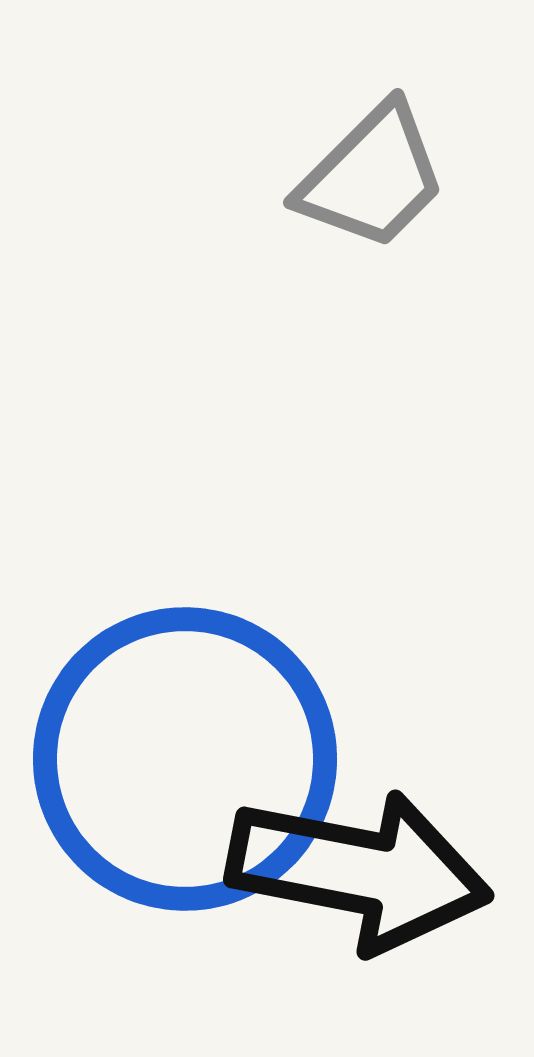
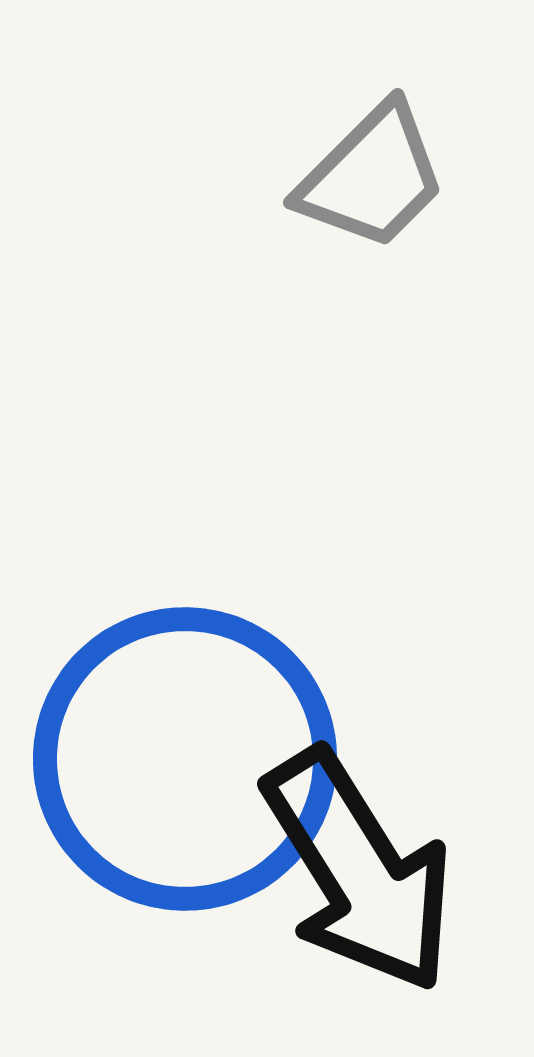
black arrow: rotated 47 degrees clockwise
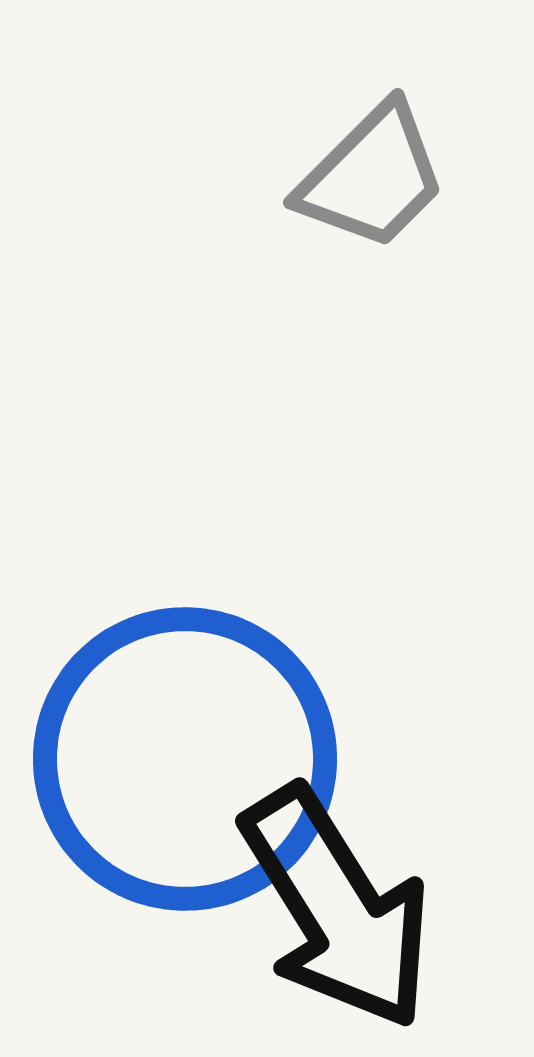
black arrow: moved 22 px left, 37 px down
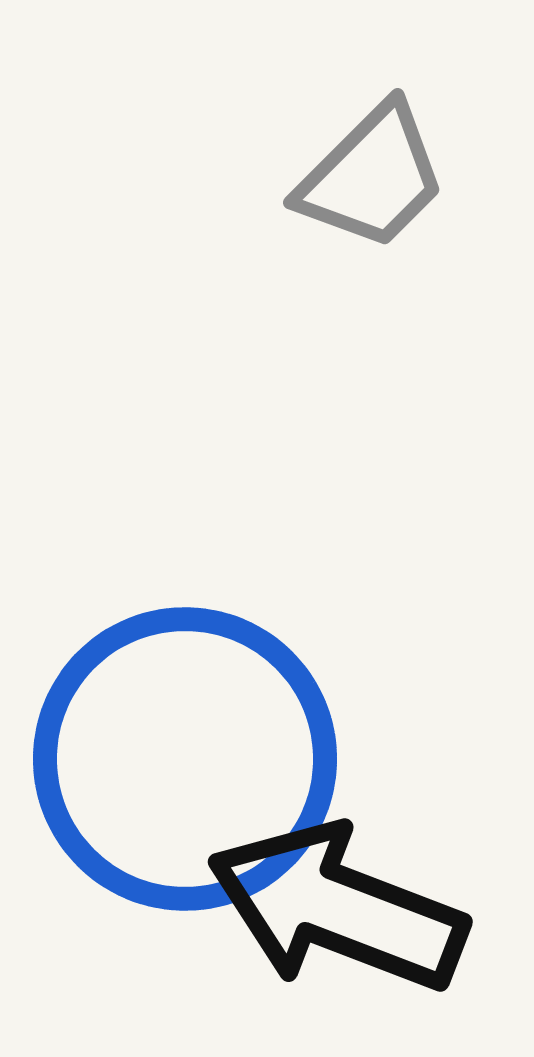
black arrow: rotated 143 degrees clockwise
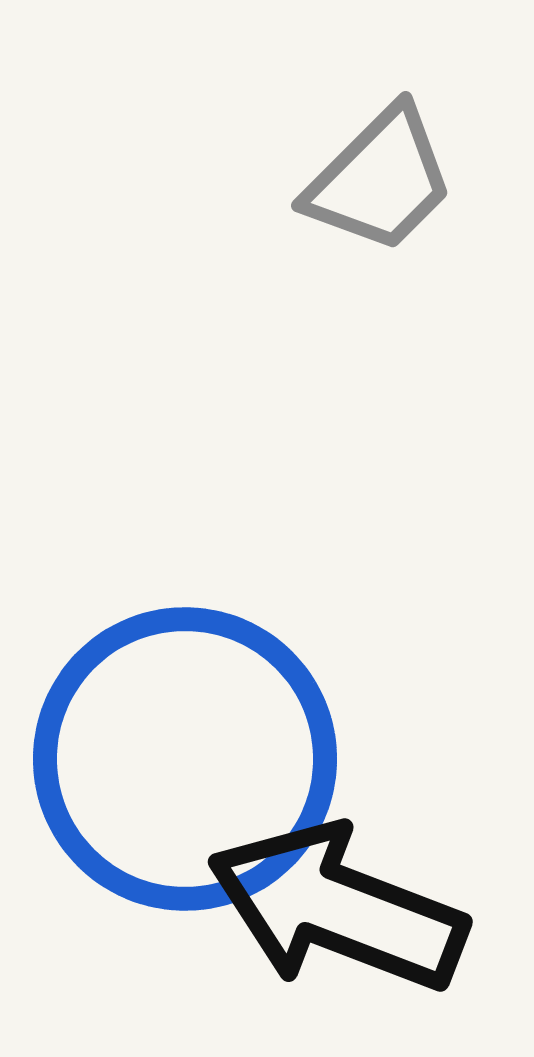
gray trapezoid: moved 8 px right, 3 px down
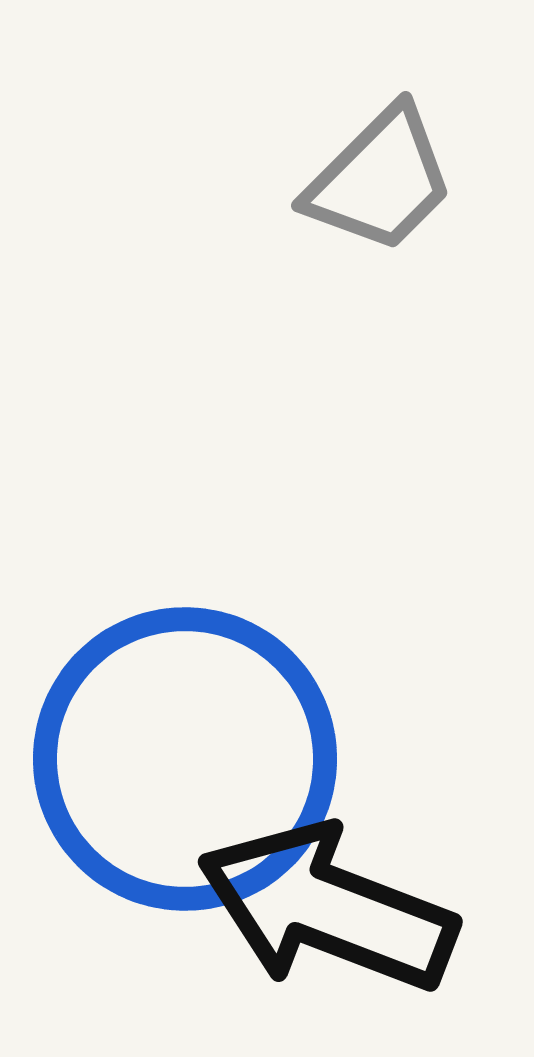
black arrow: moved 10 px left
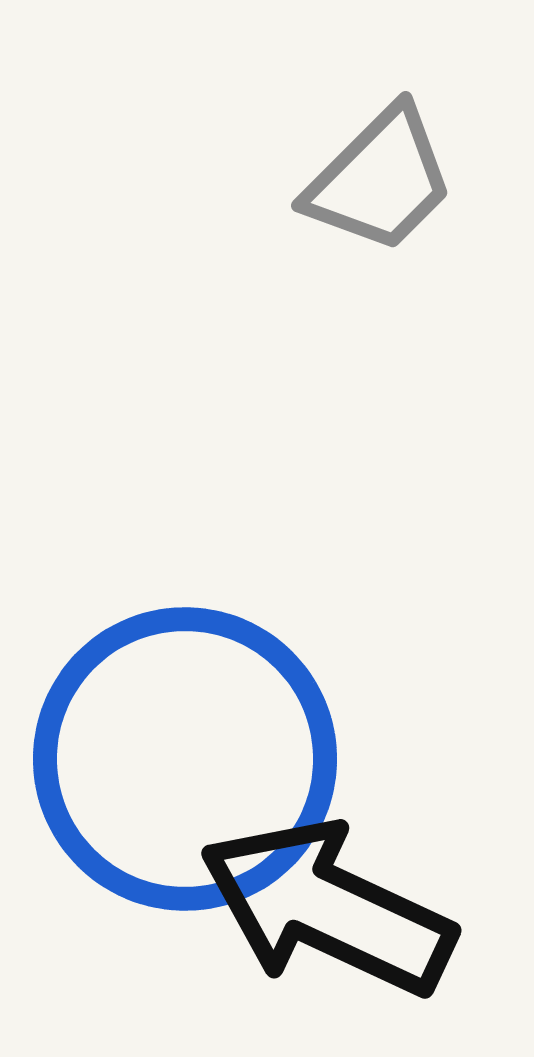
black arrow: rotated 4 degrees clockwise
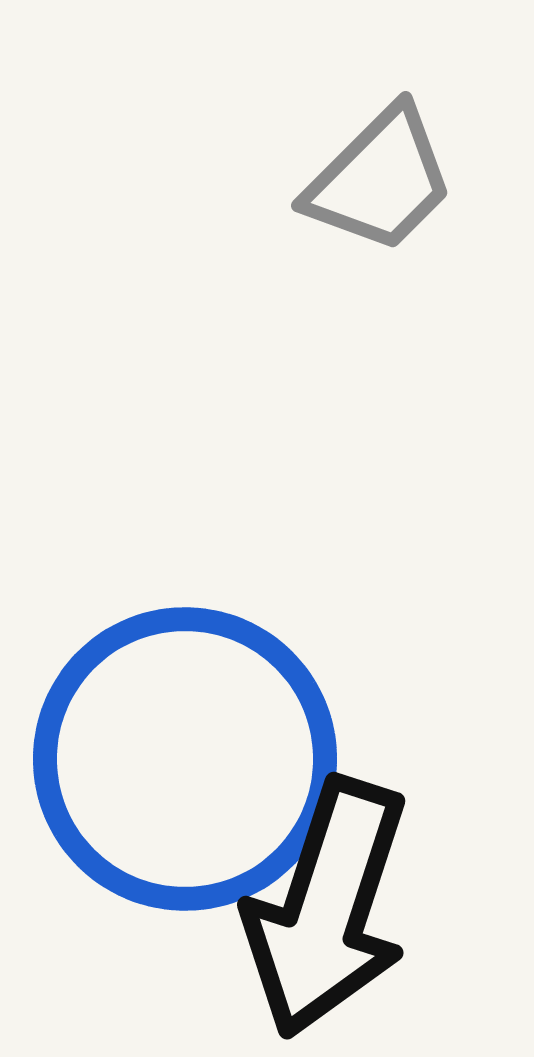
black arrow: rotated 97 degrees counterclockwise
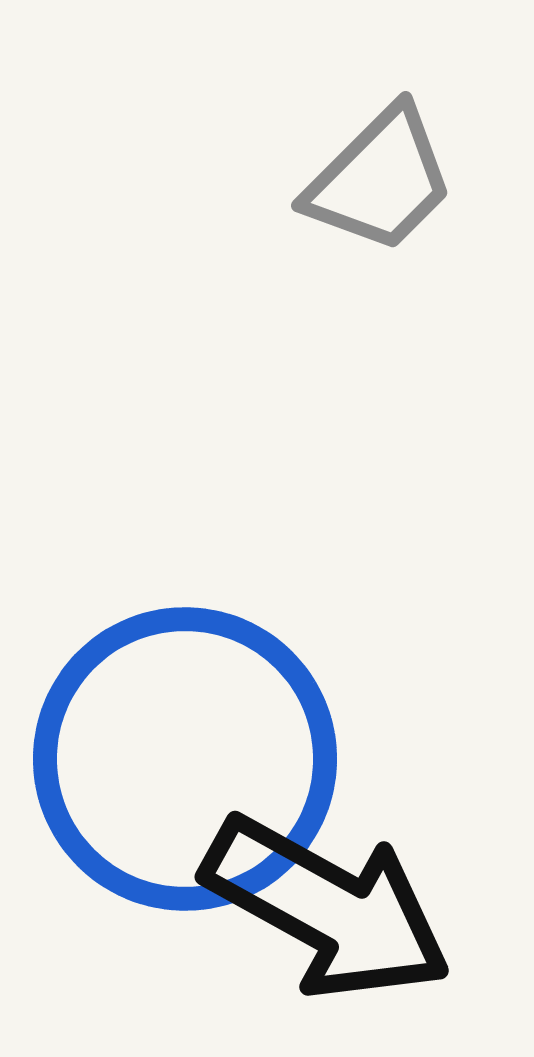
black arrow: rotated 79 degrees counterclockwise
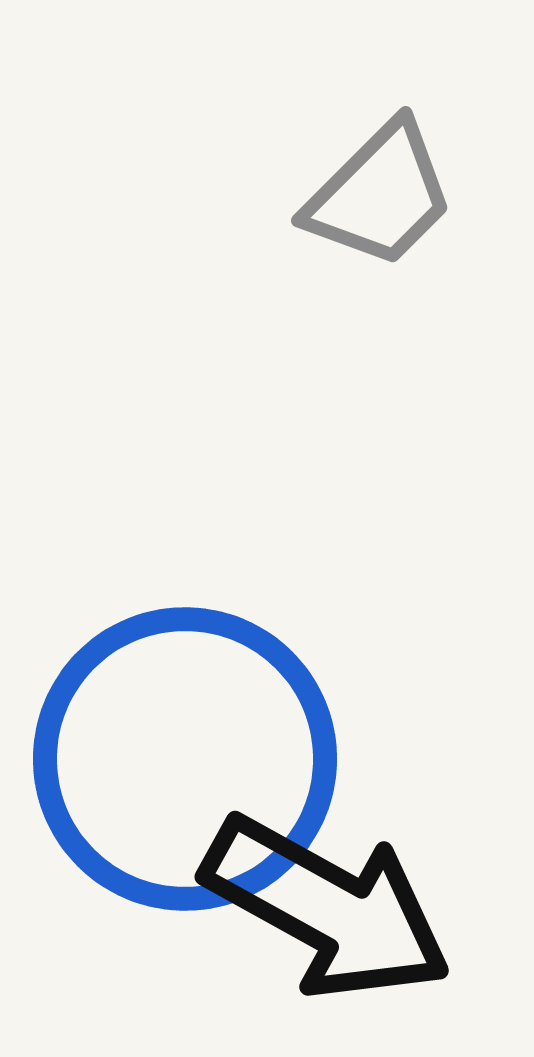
gray trapezoid: moved 15 px down
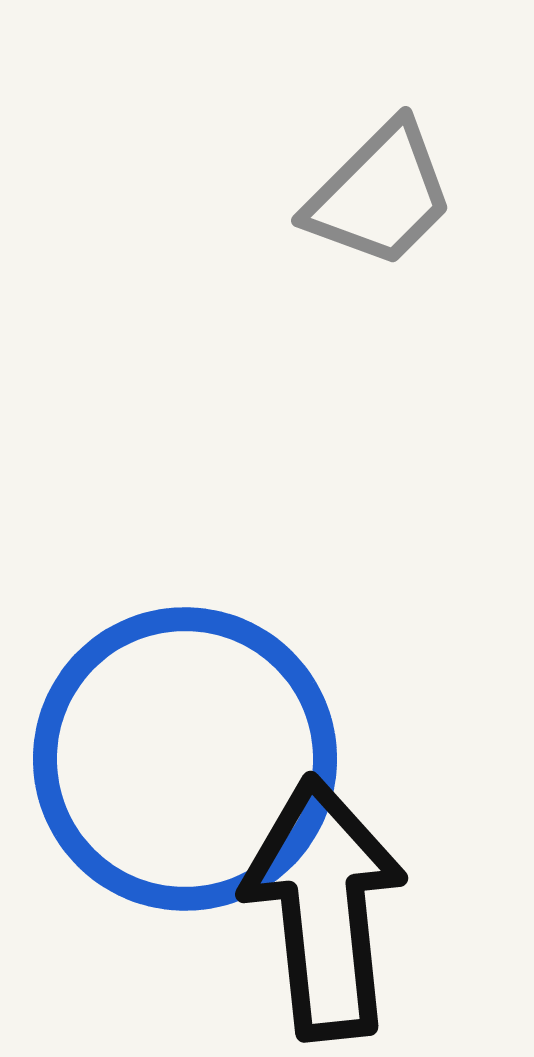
black arrow: moved 3 px left; rotated 125 degrees counterclockwise
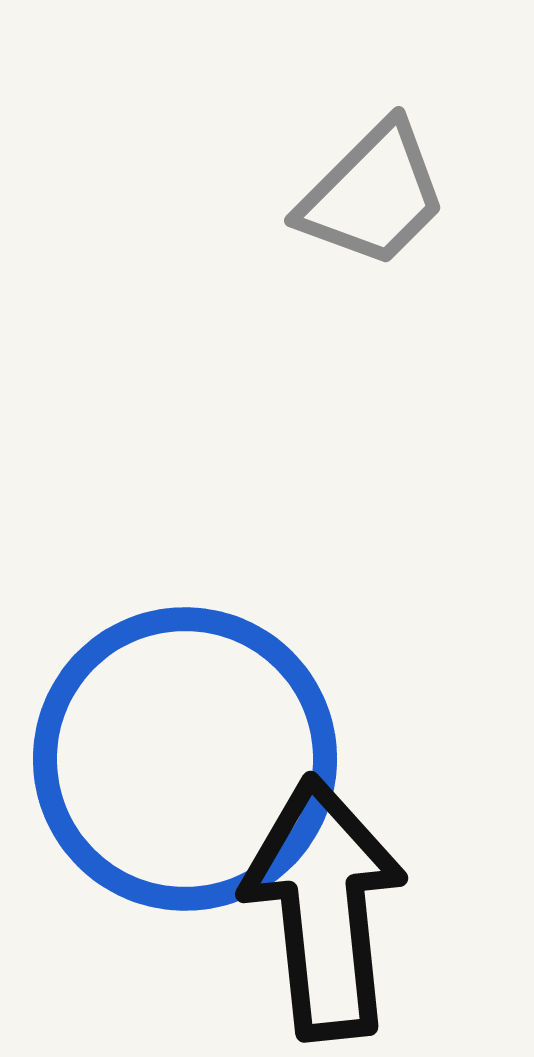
gray trapezoid: moved 7 px left
